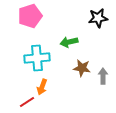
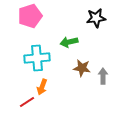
black star: moved 2 px left
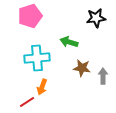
green arrow: rotated 30 degrees clockwise
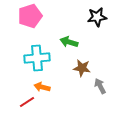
black star: moved 1 px right, 1 px up
gray arrow: moved 3 px left, 10 px down; rotated 28 degrees counterclockwise
orange arrow: rotated 84 degrees clockwise
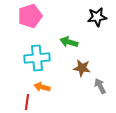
red line: rotated 49 degrees counterclockwise
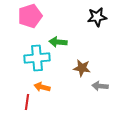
green arrow: moved 11 px left; rotated 12 degrees counterclockwise
gray arrow: rotated 56 degrees counterclockwise
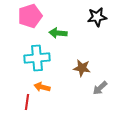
green arrow: moved 9 px up
gray arrow: moved 2 px down; rotated 49 degrees counterclockwise
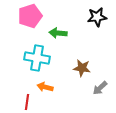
cyan cross: rotated 15 degrees clockwise
orange arrow: moved 3 px right
